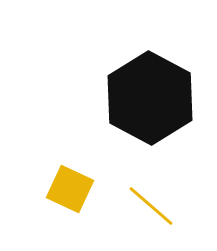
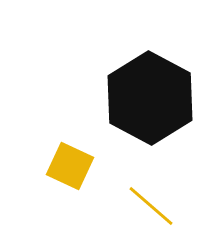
yellow square: moved 23 px up
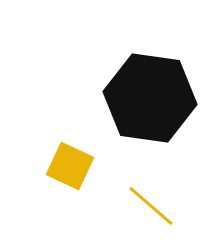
black hexagon: rotated 20 degrees counterclockwise
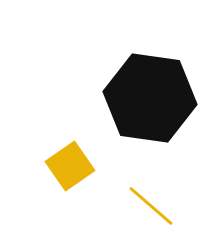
yellow square: rotated 30 degrees clockwise
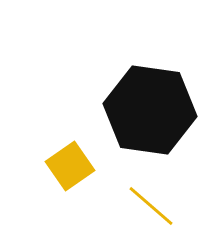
black hexagon: moved 12 px down
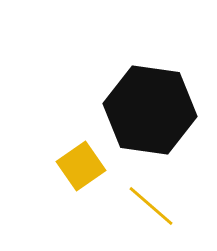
yellow square: moved 11 px right
